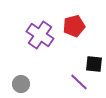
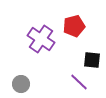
purple cross: moved 1 px right, 4 px down
black square: moved 2 px left, 4 px up
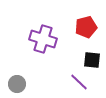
red pentagon: moved 12 px right, 1 px down
purple cross: moved 2 px right; rotated 16 degrees counterclockwise
gray circle: moved 4 px left
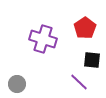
red pentagon: moved 1 px left, 1 px down; rotated 20 degrees counterclockwise
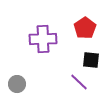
purple cross: rotated 20 degrees counterclockwise
black square: moved 1 px left
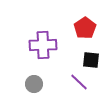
purple cross: moved 6 px down
gray circle: moved 17 px right
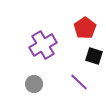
purple cross: rotated 28 degrees counterclockwise
black square: moved 3 px right, 4 px up; rotated 12 degrees clockwise
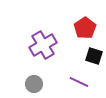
purple line: rotated 18 degrees counterclockwise
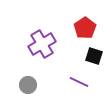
purple cross: moved 1 px left, 1 px up
gray circle: moved 6 px left, 1 px down
